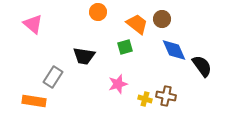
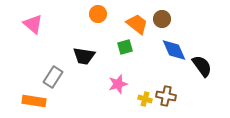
orange circle: moved 2 px down
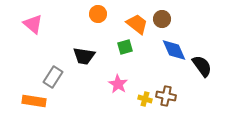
pink star: rotated 24 degrees counterclockwise
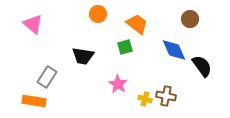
brown circle: moved 28 px right
black trapezoid: moved 1 px left
gray rectangle: moved 6 px left
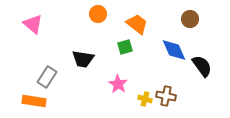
black trapezoid: moved 3 px down
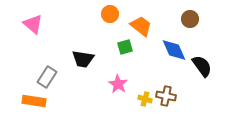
orange circle: moved 12 px right
orange trapezoid: moved 4 px right, 2 px down
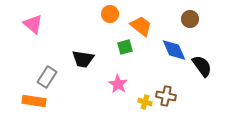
yellow cross: moved 3 px down
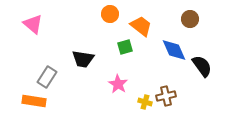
brown cross: rotated 24 degrees counterclockwise
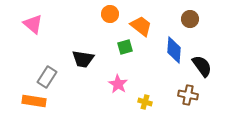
blue diamond: rotated 28 degrees clockwise
brown cross: moved 22 px right, 1 px up; rotated 24 degrees clockwise
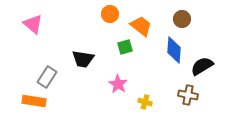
brown circle: moved 8 px left
black semicircle: rotated 85 degrees counterclockwise
